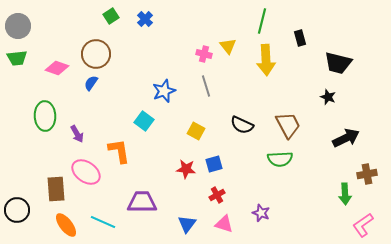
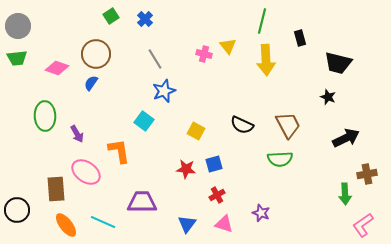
gray line: moved 51 px left, 27 px up; rotated 15 degrees counterclockwise
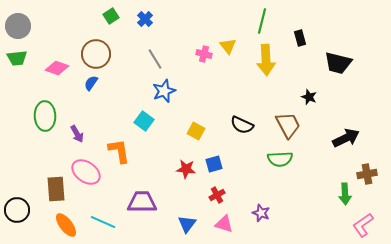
black star: moved 19 px left
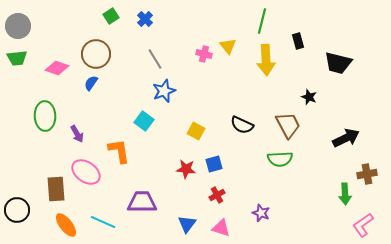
black rectangle: moved 2 px left, 3 px down
pink triangle: moved 3 px left, 4 px down
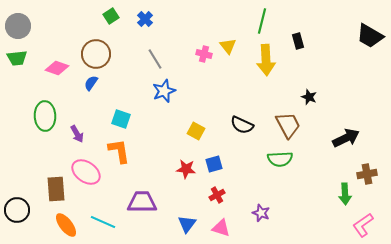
black trapezoid: moved 32 px right, 27 px up; rotated 16 degrees clockwise
cyan square: moved 23 px left, 2 px up; rotated 18 degrees counterclockwise
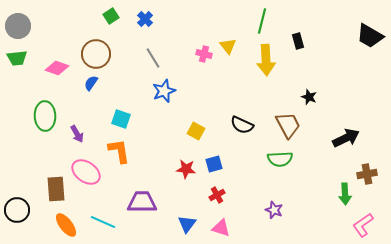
gray line: moved 2 px left, 1 px up
purple star: moved 13 px right, 3 px up
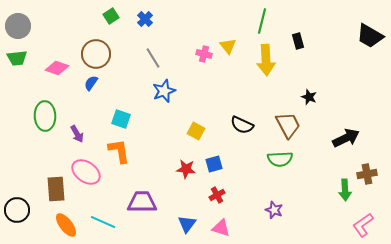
green arrow: moved 4 px up
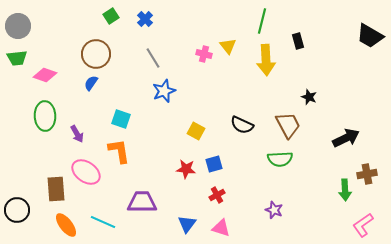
pink diamond: moved 12 px left, 7 px down
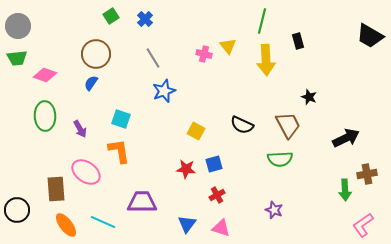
purple arrow: moved 3 px right, 5 px up
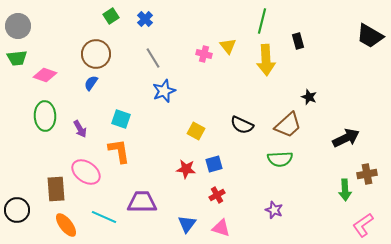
brown trapezoid: rotated 76 degrees clockwise
cyan line: moved 1 px right, 5 px up
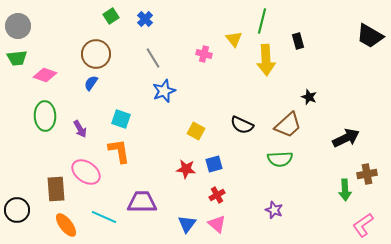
yellow triangle: moved 6 px right, 7 px up
pink triangle: moved 4 px left, 4 px up; rotated 24 degrees clockwise
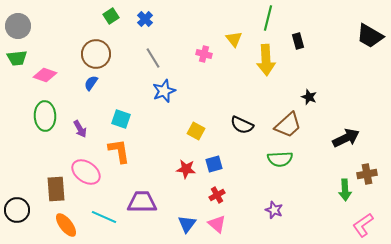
green line: moved 6 px right, 3 px up
